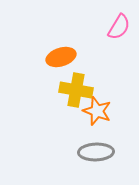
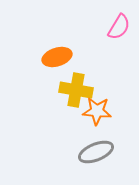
orange ellipse: moved 4 px left
orange star: rotated 16 degrees counterclockwise
gray ellipse: rotated 20 degrees counterclockwise
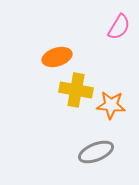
orange star: moved 14 px right, 6 px up
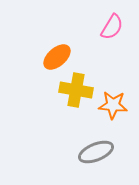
pink semicircle: moved 7 px left
orange ellipse: rotated 24 degrees counterclockwise
orange star: moved 2 px right
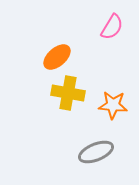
yellow cross: moved 8 px left, 3 px down
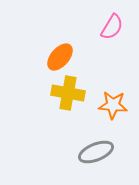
orange ellipse: moved 3 px right; rotated 8 degrees counterclockwise
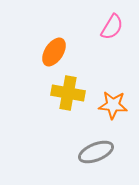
orange ellipse: moved 6 px left, 5 px up; rotated 8 degrees counterclockwise
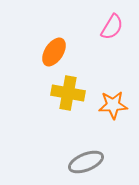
orange star: rotated 8 degrees counterclockwise
gray ellipse: moved 10 px left, 10 px down
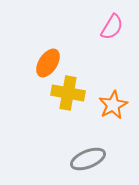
orange ellipse: moved 6 px left, 11 px down
orange star: rotated 24 degrees counterclockwise
gray ellipse: moved 2 px right, 3 px up
